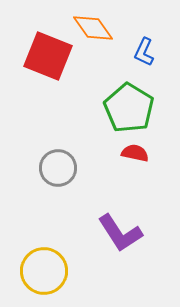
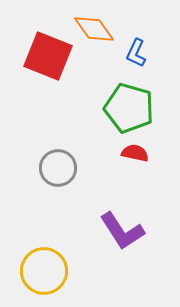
orange diamond: moved 1 px right, 1 px down
blue L-shape: moved 8 px left, 1 px down
green pentagon: rotated 15 degrees counterclockwise
purple L-shape: moved 2 px right, 2 px up
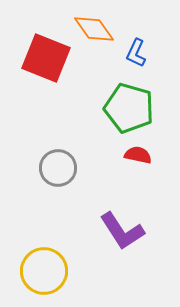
red square: moved 2 px left, 2 px down
red semicircle: moved 3 px right, 2 px down
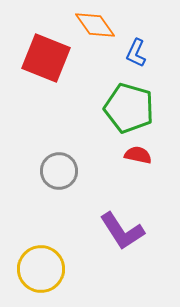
orange diamond: moved 1 px right, 4 px up
gray circle: moved 1 px right, 3 px down
yellow circle: moved 3 px left, 2 px up
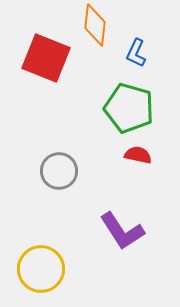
orange diamond: rotated 42 degrees clockwise
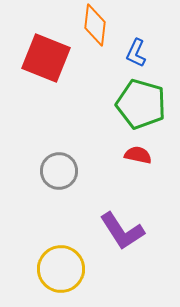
green pentagon: moved 12 px right, 4 px up
yellow circle: moved 20 px right
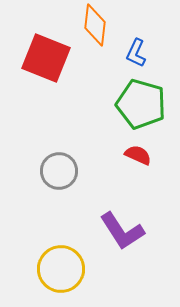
red semicircle: rotated 12 degrees clockwise
